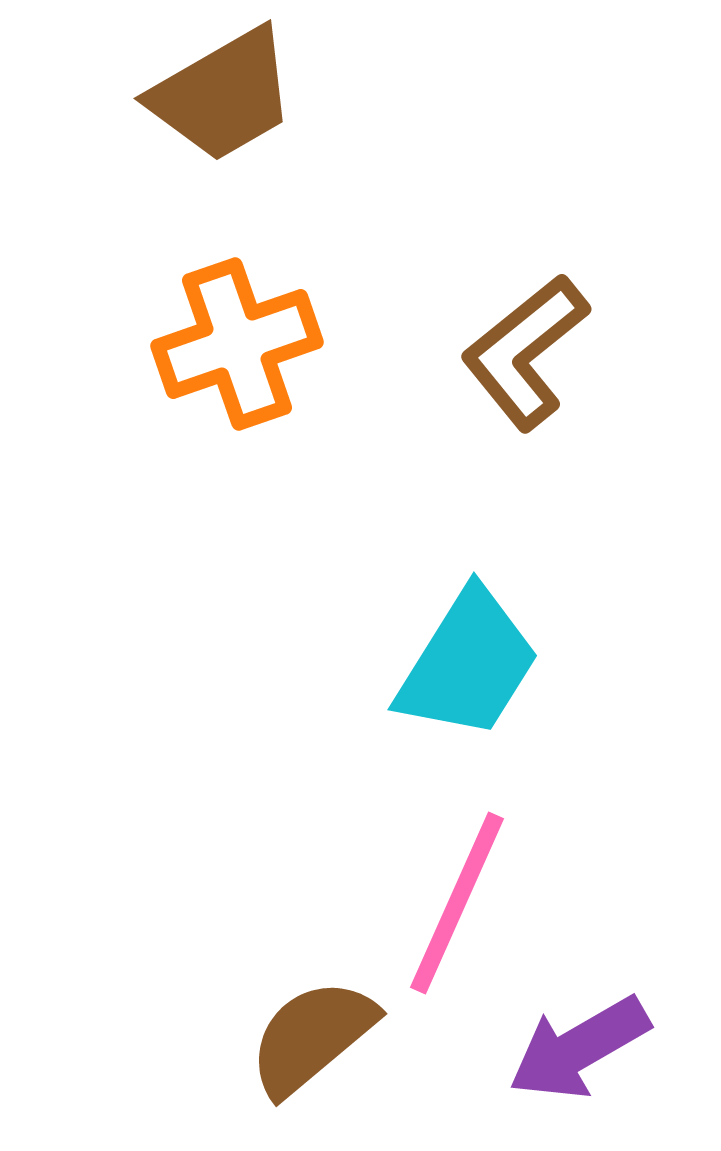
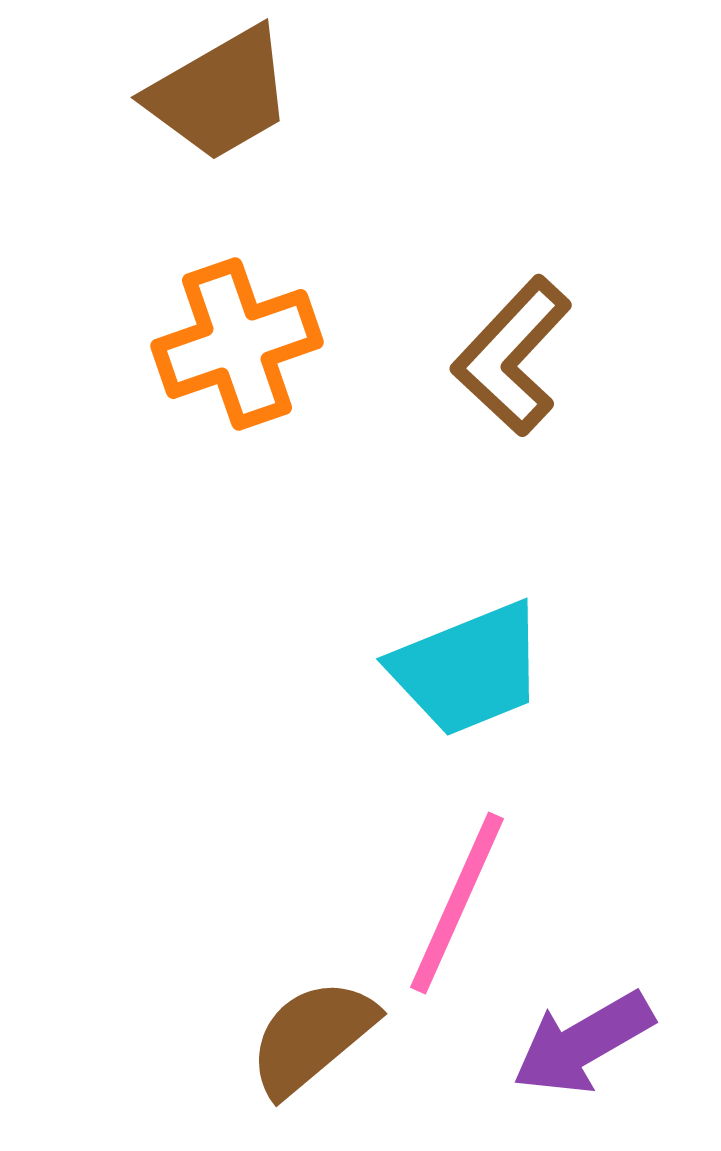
brown trapezoid: moved 3 px left, 1 px up
brown L-shape: moved 13 px left, 4 px down; rotated 8 degrees counterclockwise
cyan trapezoid: moved 5 px down; rotated 36 degrees clockwise
purple arrow: moved 4 px right, 5 px up
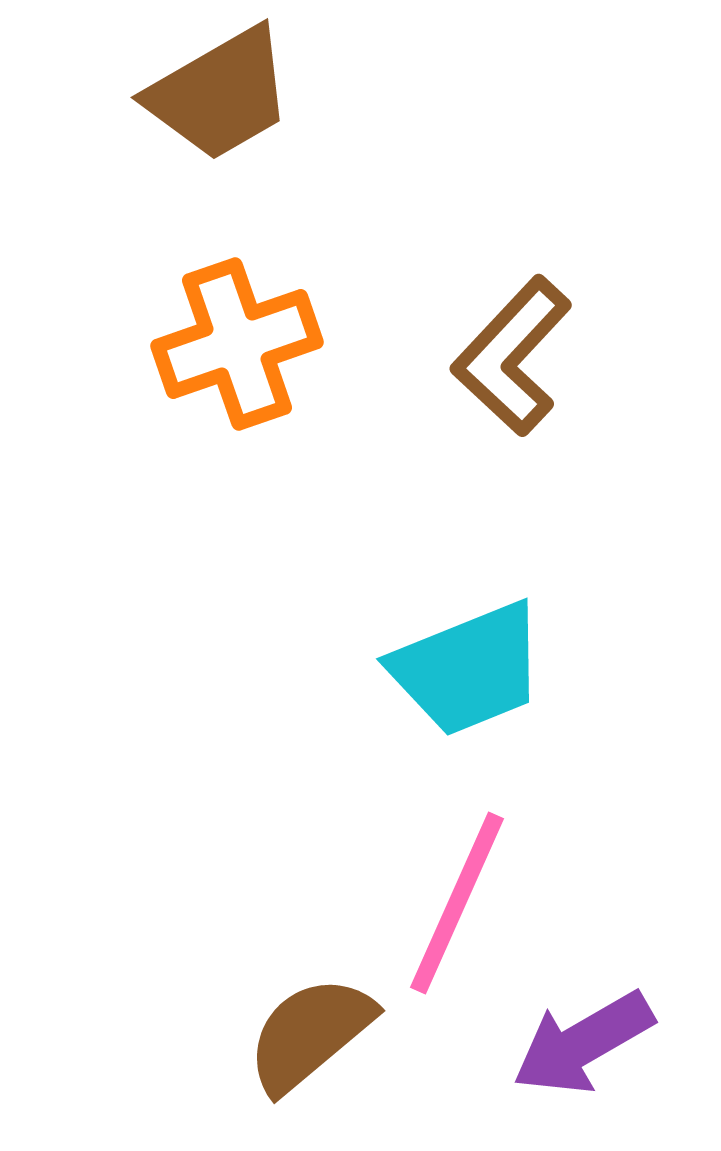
brown semicircle: moved 2 px left, 3 px up
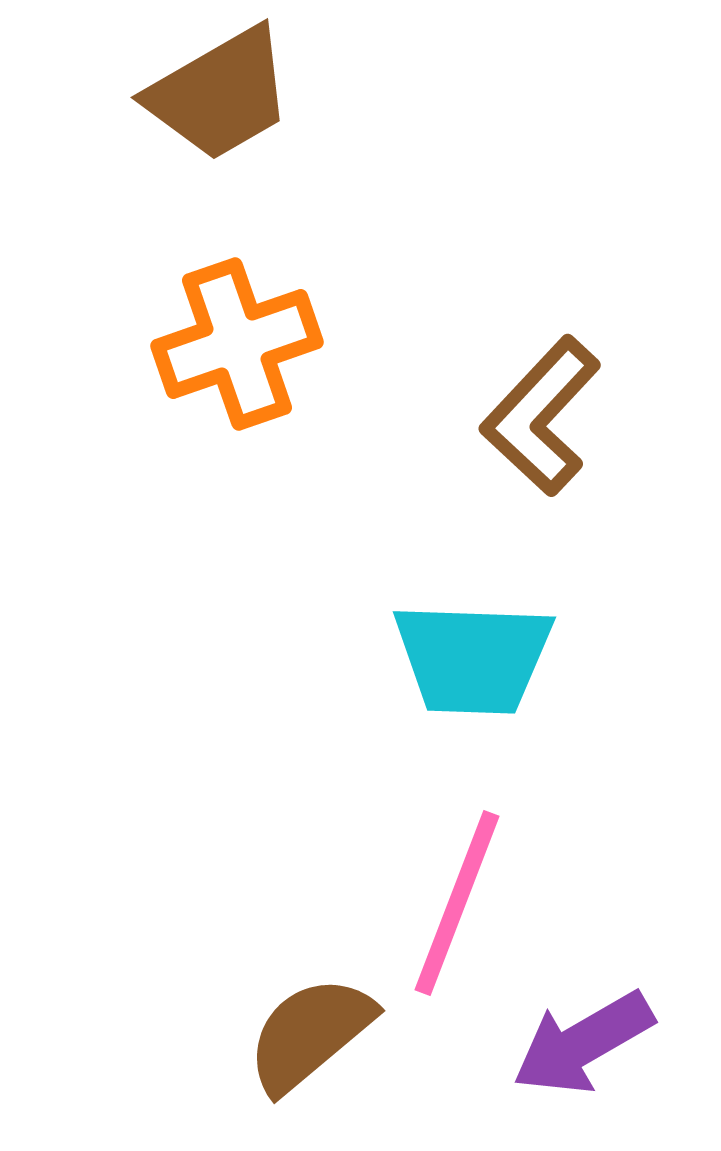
brown L-shape: moved 29 px right, 60 px down
cyan trapezoid: moved 5 px right, 11 px up; rotated 24 degrees clockwise
pink line: rotated 3 degrees counterclockwise
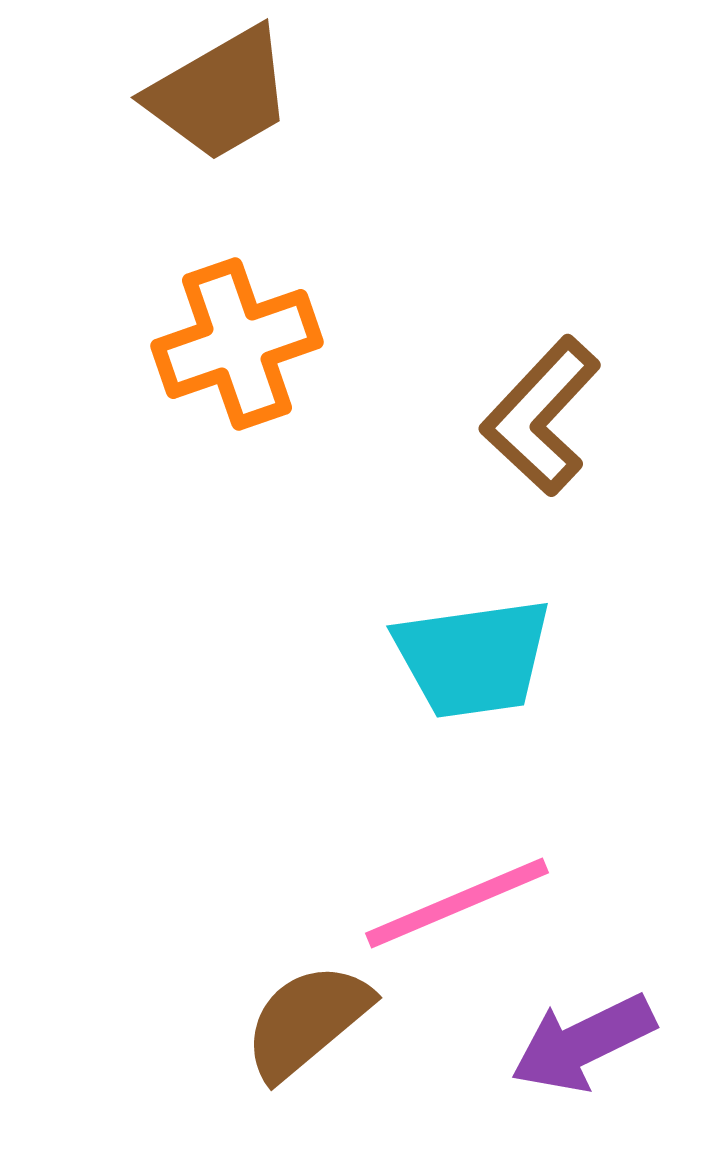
cyan trapezoid: rotated 10 degrees counterclockwise
pink line: rotated 46 degrees clockwise
brown semicircle: moved 3 px left, 13 px up
purple arrow: rotated 4 degrees clockwise
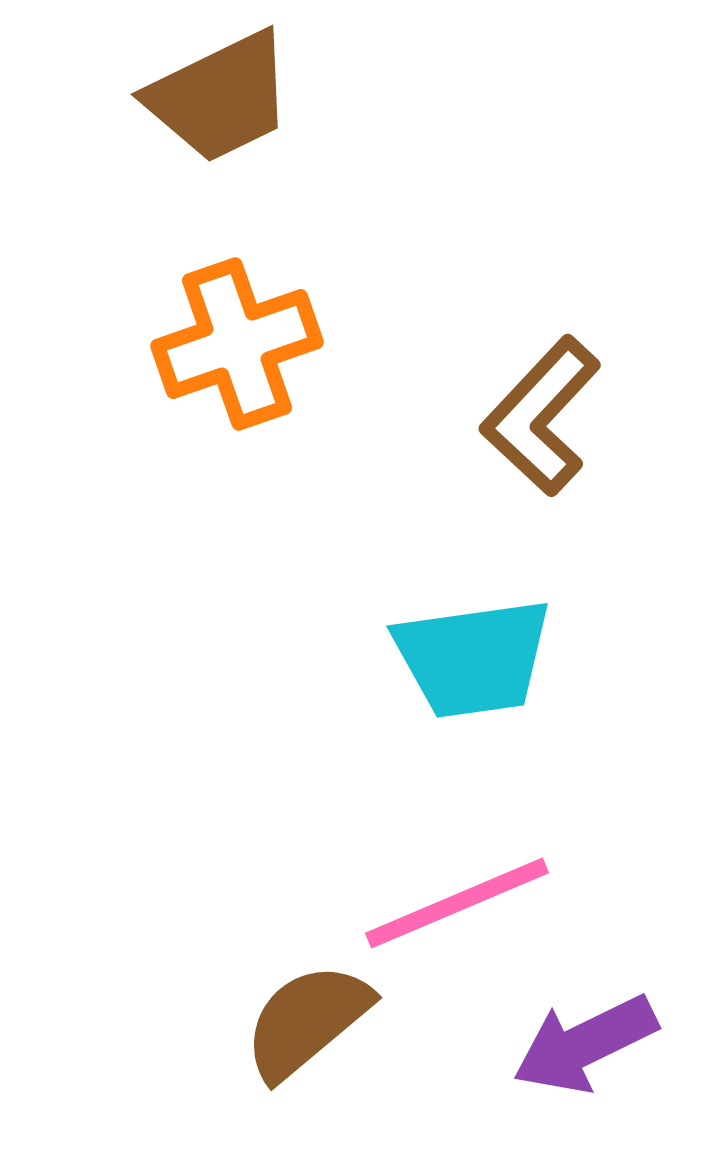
brown trapezoid: moved 3 px down; rotated 4 degrees clockwise
purple arrow: moved 2 px right, 1 px down
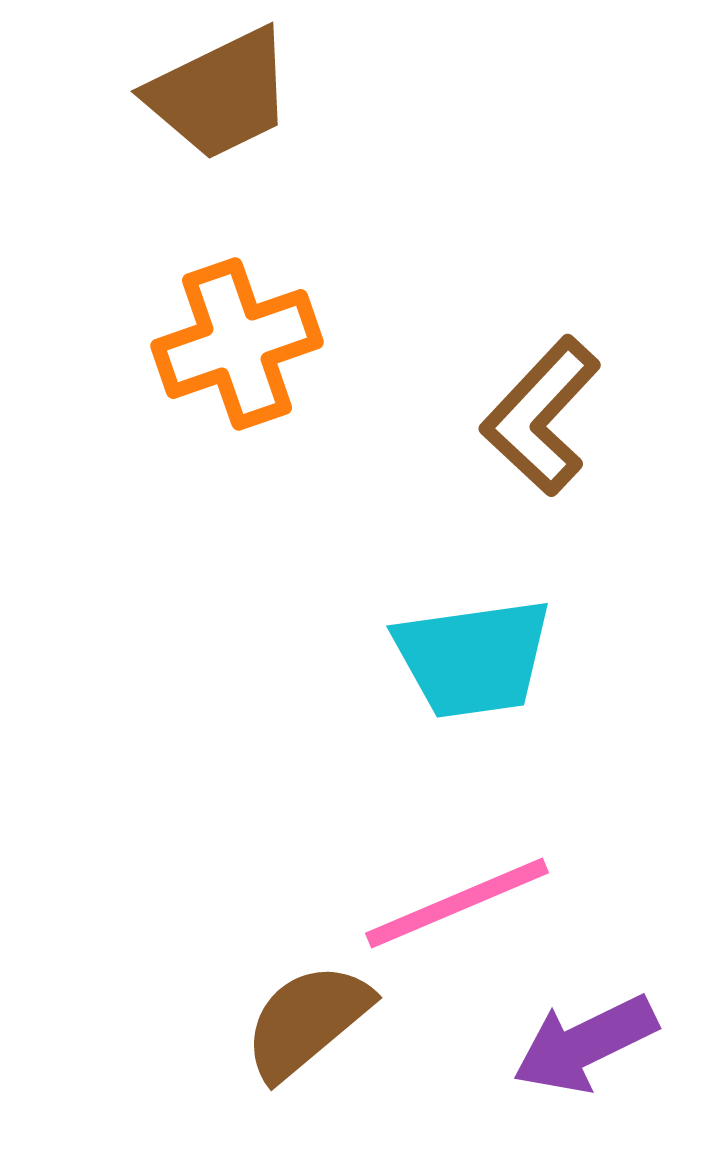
brown trapezoid: moved 3 px up
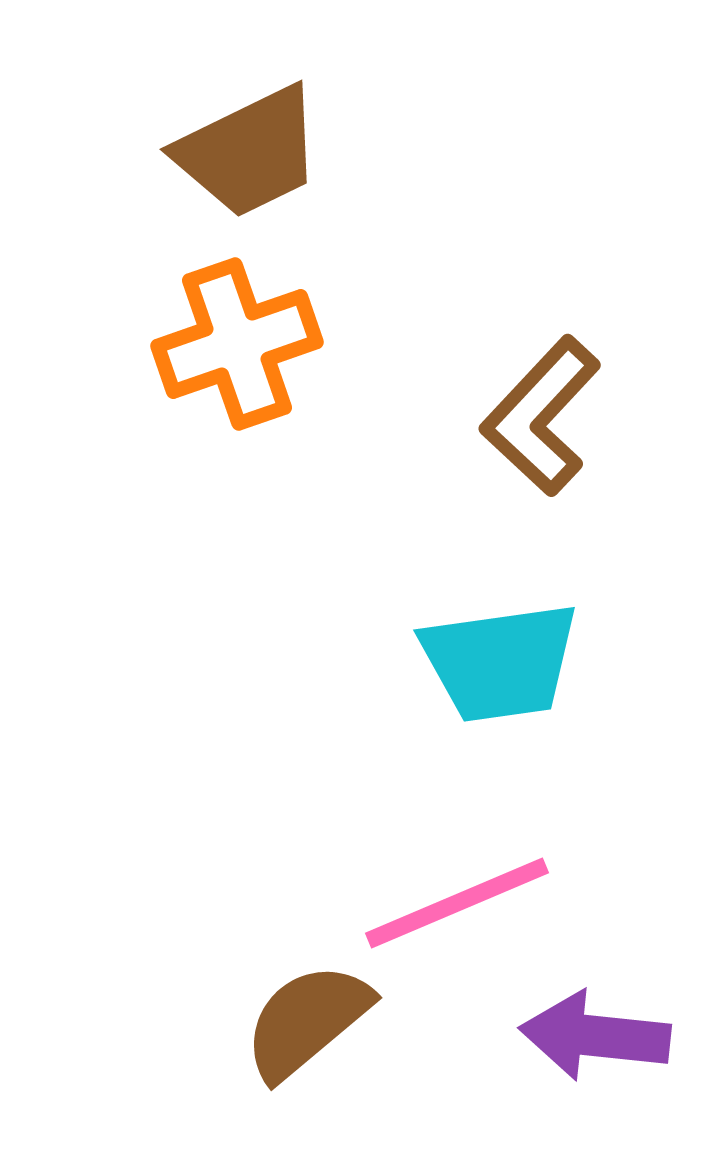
brown trapezoid: moved 29 px right, 58 px down
cyan trapezoid: moved 27 px right, 4 px down
purple arrow: moved 10 px right, 8 px up; rotated 32 degrees clockwise
